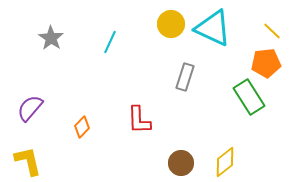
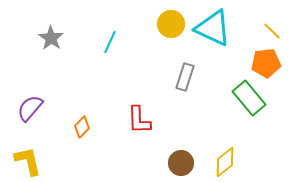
green rectangle: moved 1 px down; rotated 8 degrees counterclockwise
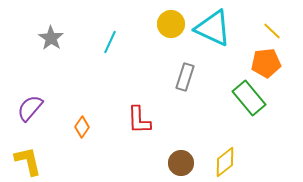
orange diamond: rotated 10 degrees counterclockwise
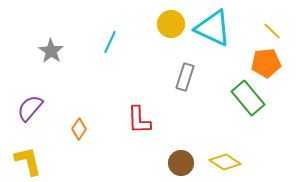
gray star: moved 13 px down
green rectangle: moved 1 px left
orange diamond: moved 3 px left, 2 px down
yellow diamond: rotated 72 degrees clockwise
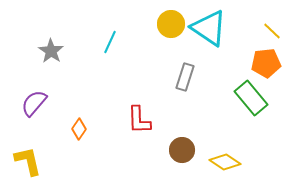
cyan triangle: moved 4 px left; rotated 9 degrees clockwise
green rectangle: moved 3 px right
purple semicircle: moved 4 px right, 5 px up
brown circle: moved 1 px right, 13 px up
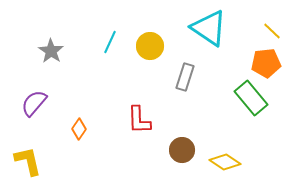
yellow circle: moved 21 px left, 22 px down
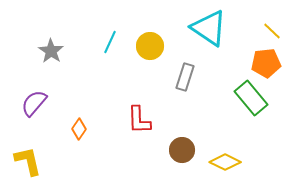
yellow diamond: rotated 8 degrees counterclockwise
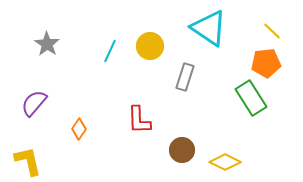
cyan line: moved 9 px down
gray star: moved 4 px left, 7 px up
green rectangle: rotated 8 degrees clockwise
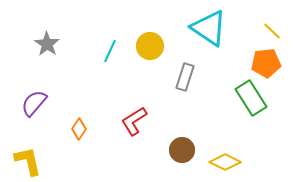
red L-shape: moved 5 px left, 1 px down; rotated 60 degrees clockwise
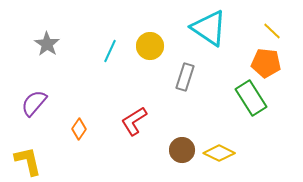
orange pentagon: rotated 12 degrees clockwise
yellow diamond: moved 6 px left, 9 px up
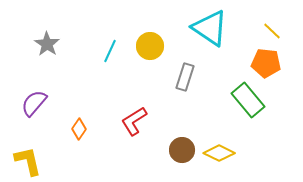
cyan triangle: moved 1 px right
green rectangle: moved 3 px left, 2 px down; rotated 8 degrees counterclockwise
